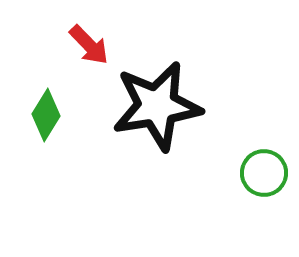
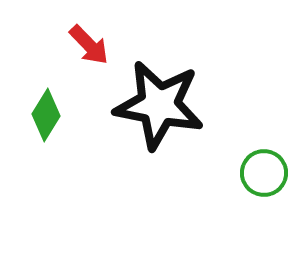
black star: moved 2 px right, 1 px up; rotated 20 degrees clockwise
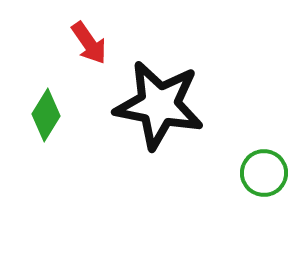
red arrow: moved 2 px up; rotated 9 degrees clockwise
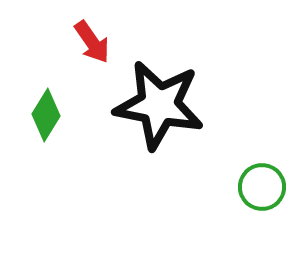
red arrow: moved 3 px right, 1 px up
green circle: moved 2 px left, 14 px down
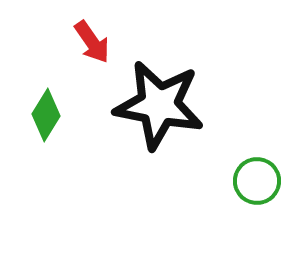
green circle: moved 5 px left, 6 px up
